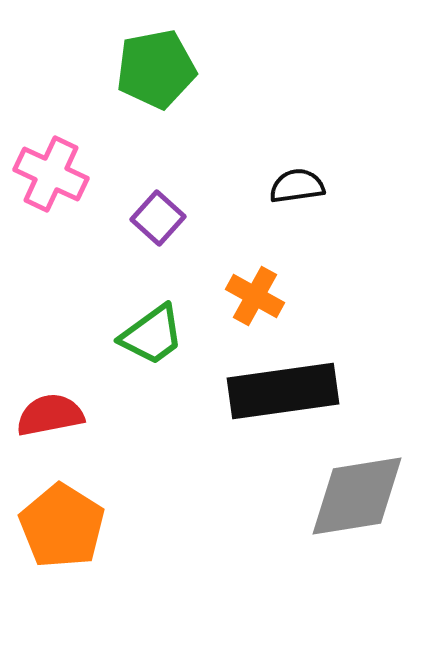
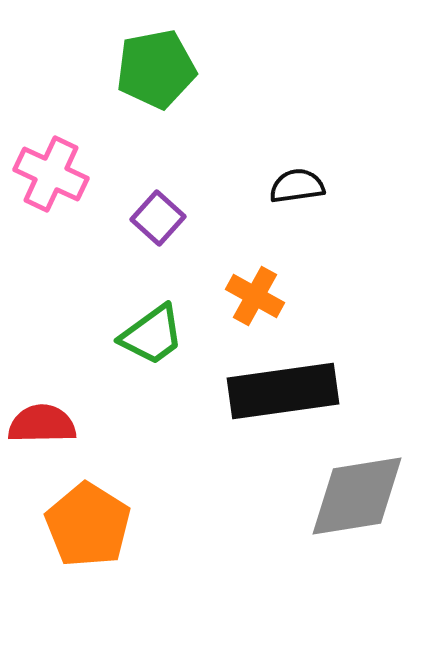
red semicircle: moved 8 px left, 9 px down; rotated 10 degrees clockwise
orange pentagon: moved 26 px right, 1 px up
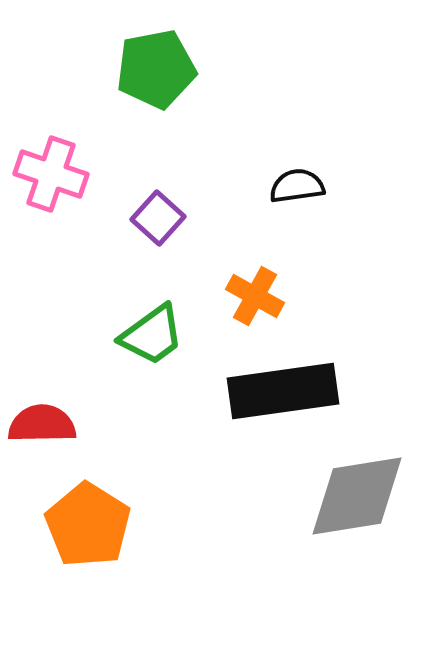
pink cross: rotated 6 degrees counterclockwise
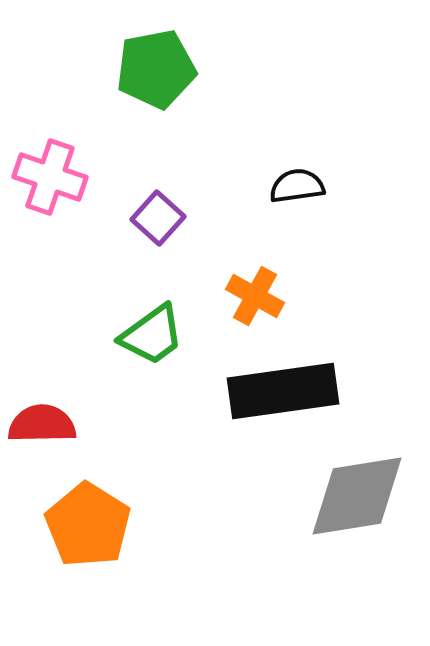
pink cross: moved 1 px left, 3 px down
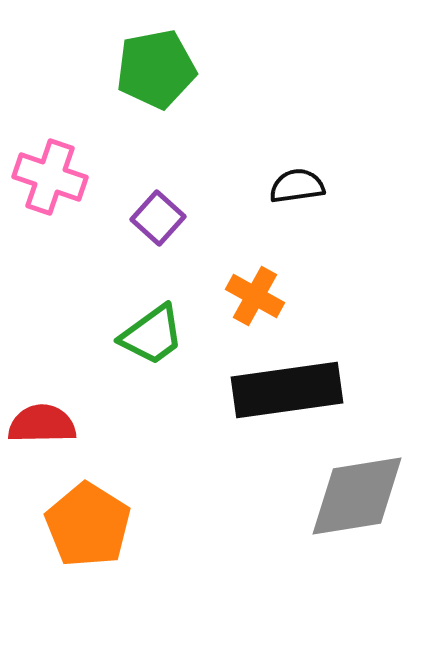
black rectangle: moved 4 px right, 1 px up
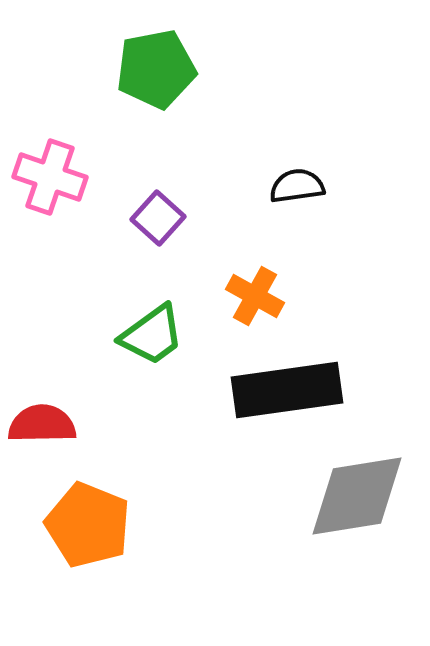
orange pentagon: rotated 10 degrees counterclockwise
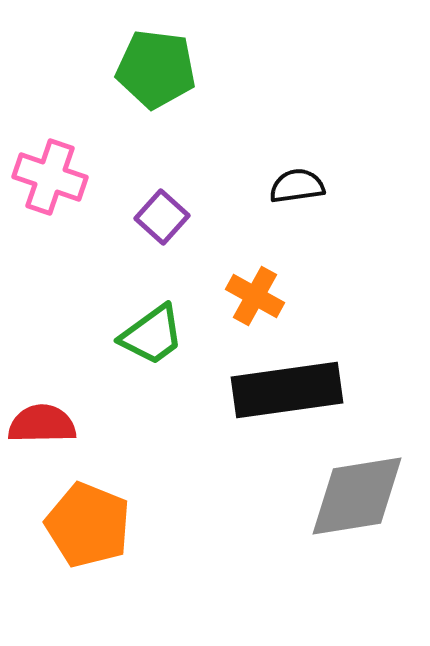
green pentagon: rotated 18 degrees clockwise
purple square: moved 4 px right, 1 px up
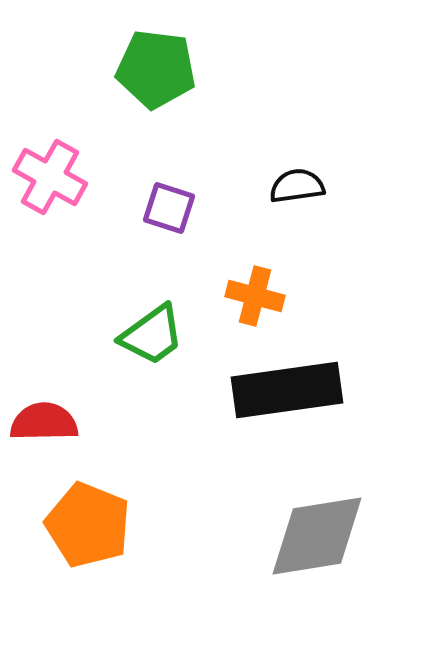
pink cross: rotated 10 degrees clockwise
purple square: moved 7 px right, 9 px up; rotated 24 degrees counterclockwise
orange cross: rotated 14 degrees counterclockwise
red semicircle: moved 2 px right, 2 px up
gray diamond: moved 40 px left, 40 px down
